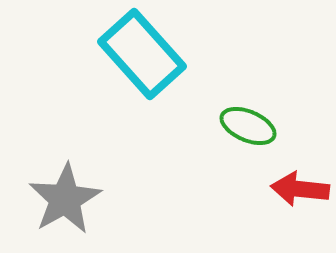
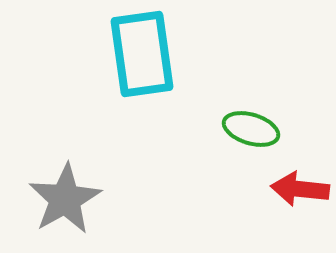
cyan rectangle: rotated 34 degrees clockwise
green ellipse: moved 3 px right, 3 px down; rotated 6 degrees counterclockwise
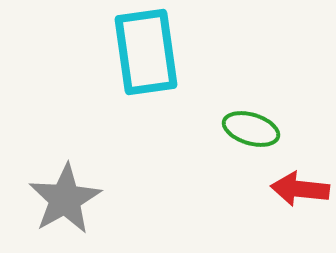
cyan rectangle: moved 4 px right, 2 px up
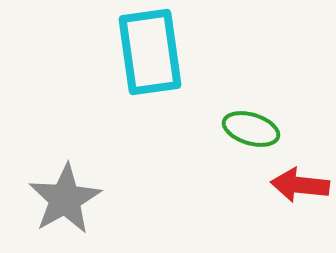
cyan rectangle: moved 4 px right
red arrow: moved 4 px up
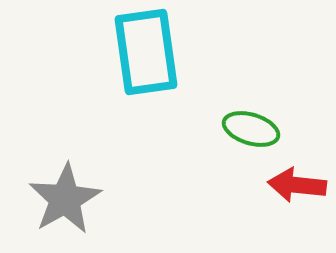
cyan rectangle: moved 4 px left
red arrow: moved 3 px left
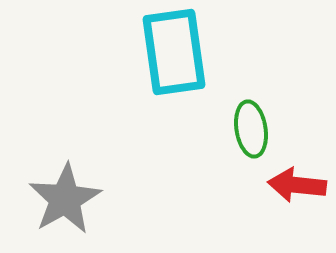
cyan rectangle: moved 28 px right
green ellipse: rotated 64 degrees clockwise
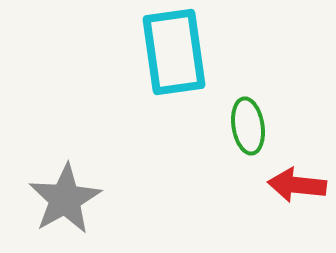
green ellipse: moved 3 px left, 3 px up
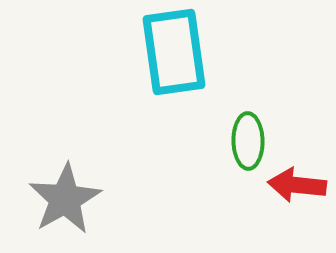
green ellipse: moved 15 px down; rotated 8 degrees clockwise
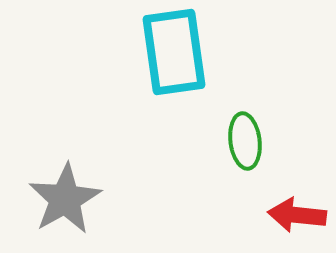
green ellipse: moved 3 px left; rotated 6 degrees counterclockwise
red arrow: moved 30 px down
